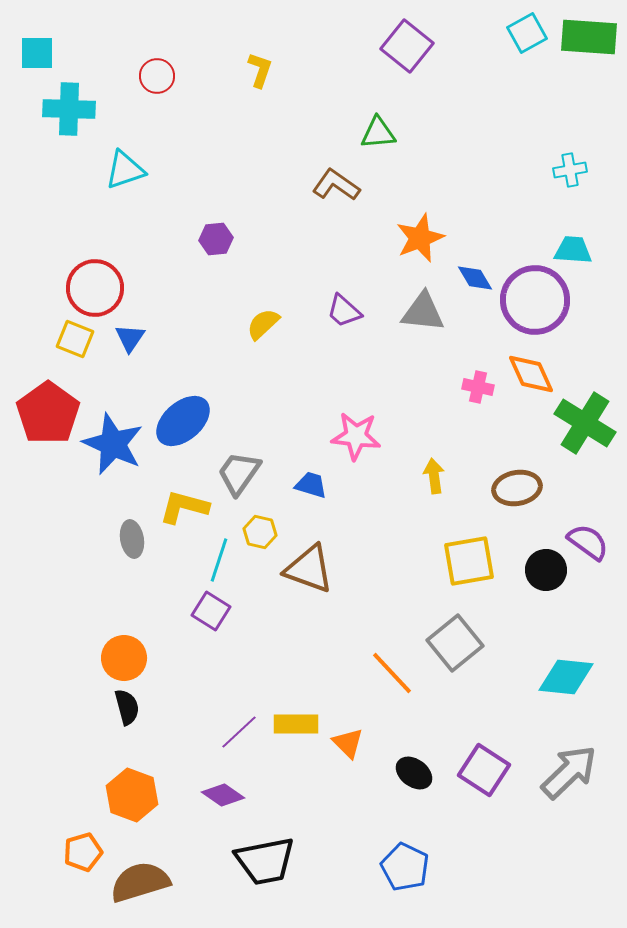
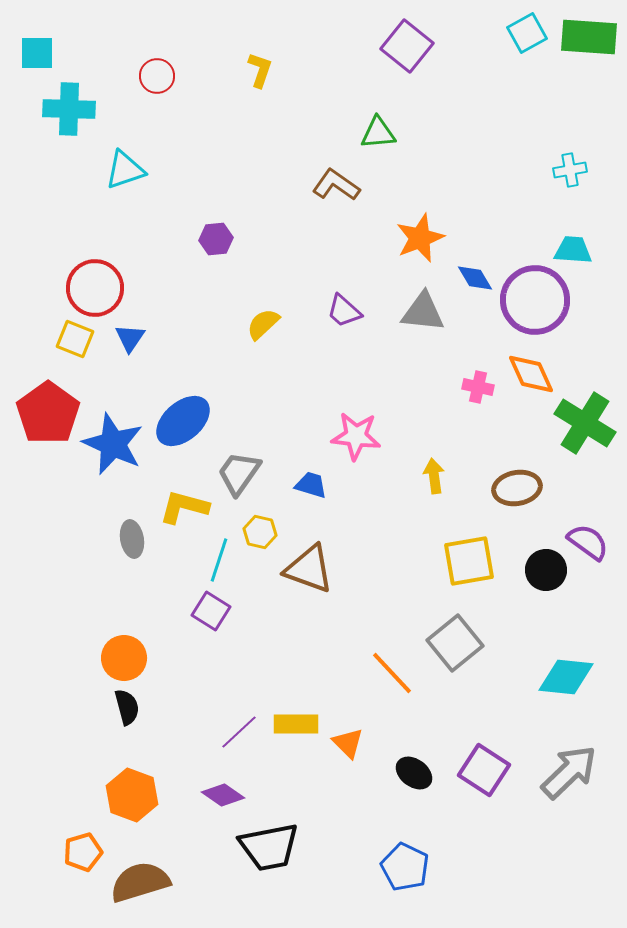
black trapezoid at (265, 861): moved 4 px right, 14 px up
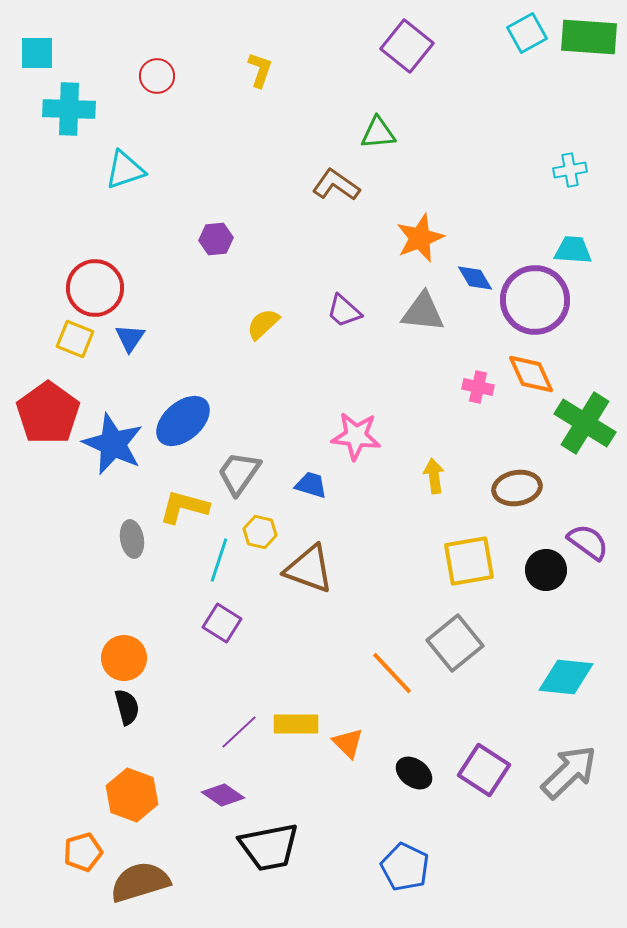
purple square at (211, 611): moved 11 px right, 12 px down
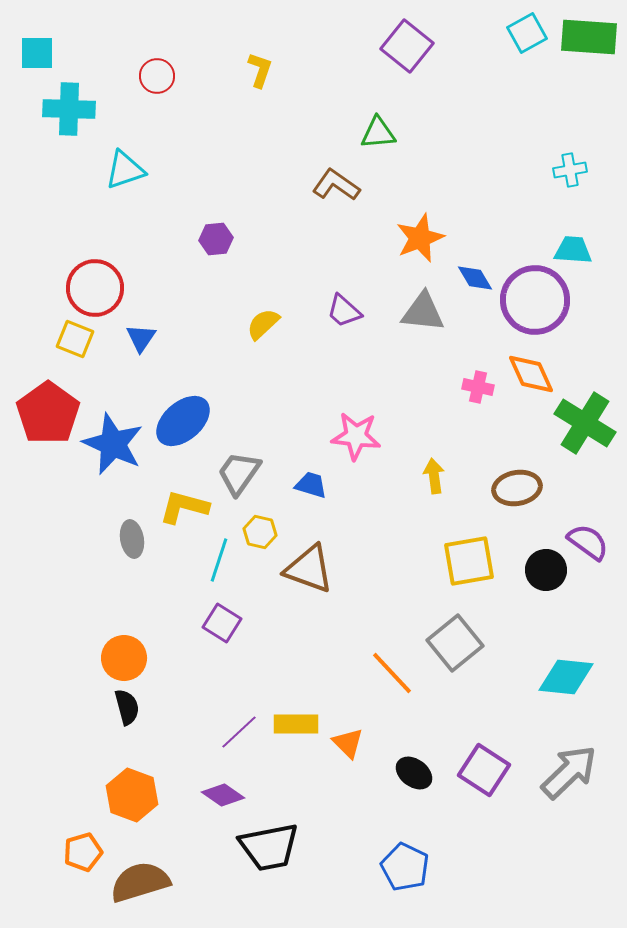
blue triangle at (130, 338): moved 11 px right
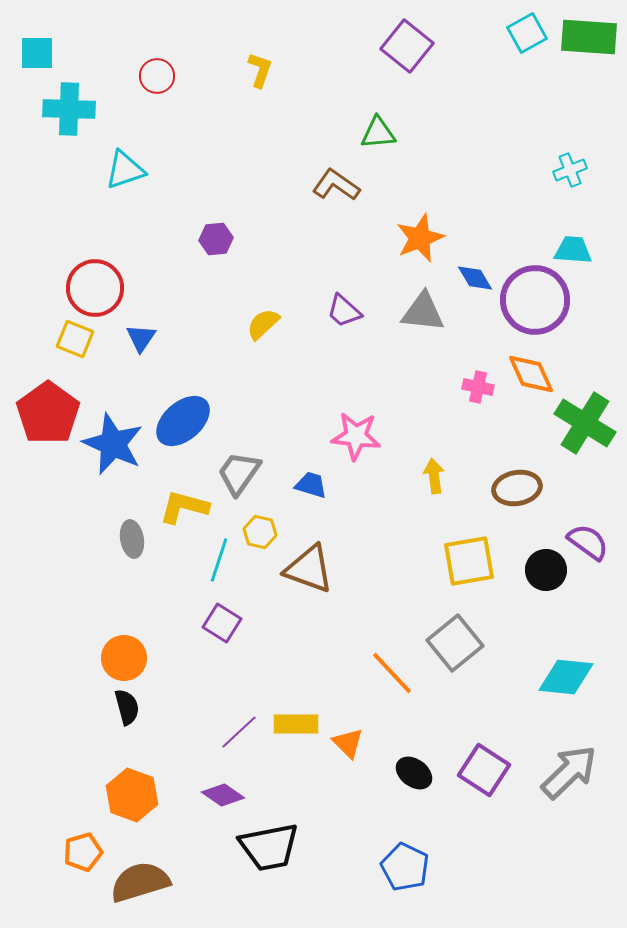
cyan cross at (570, 170): rotated 12 degrees counterclockwise
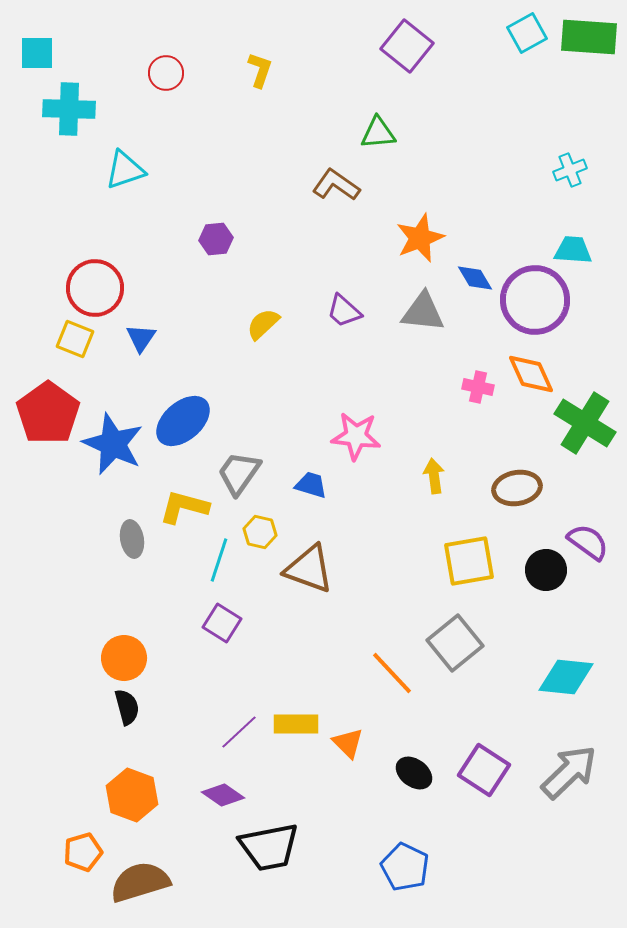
red circle at (157, 76): moved 9 px right, 3 px up
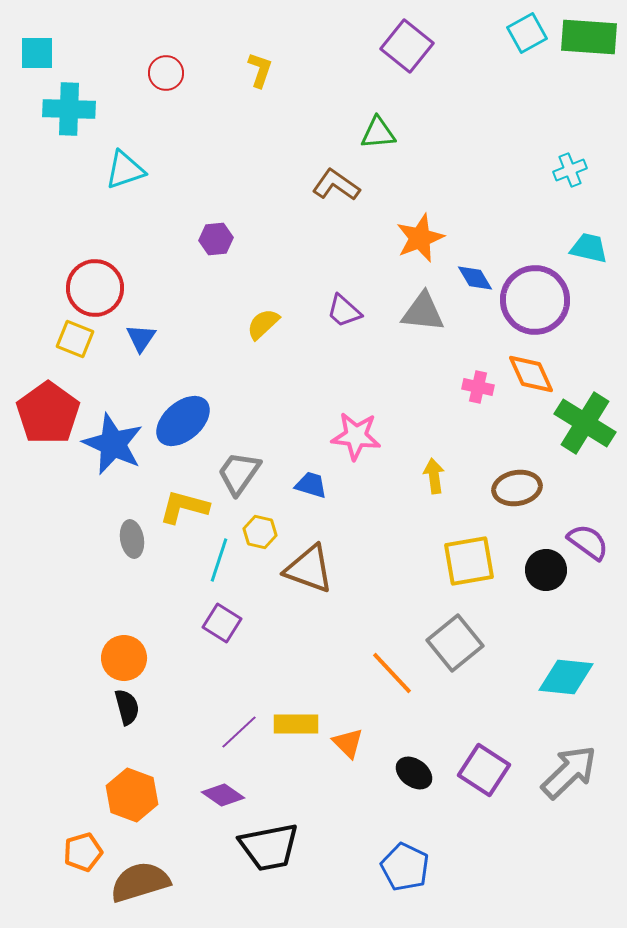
cyan trapezoid at (573, 250): moved 16 px right, 2 px up; rotated 9 degrees clockwise
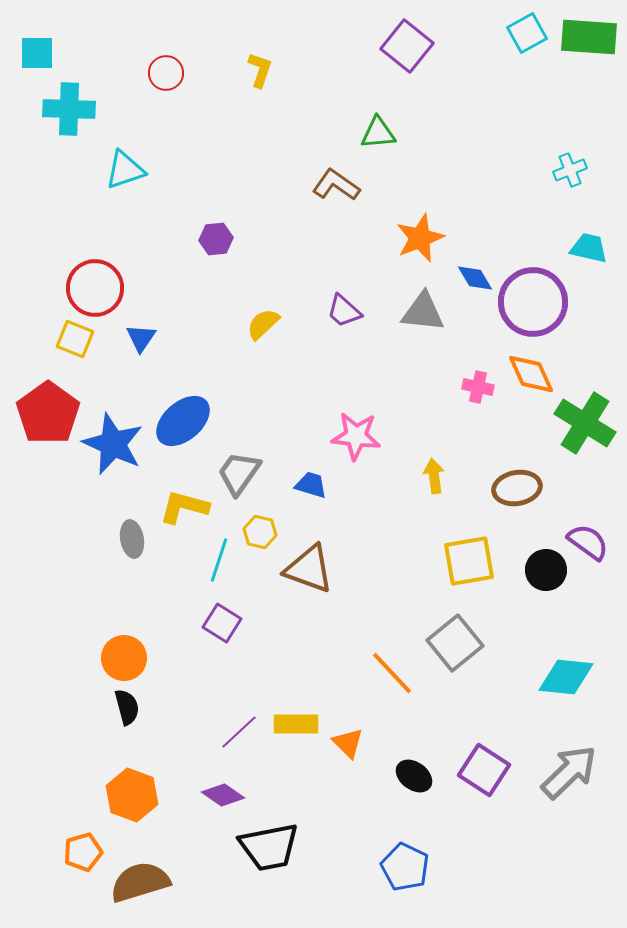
purple circle at (535, 300): moved 2 px left, 2 px down
black ellipse at (414, 773): moved 3 px down
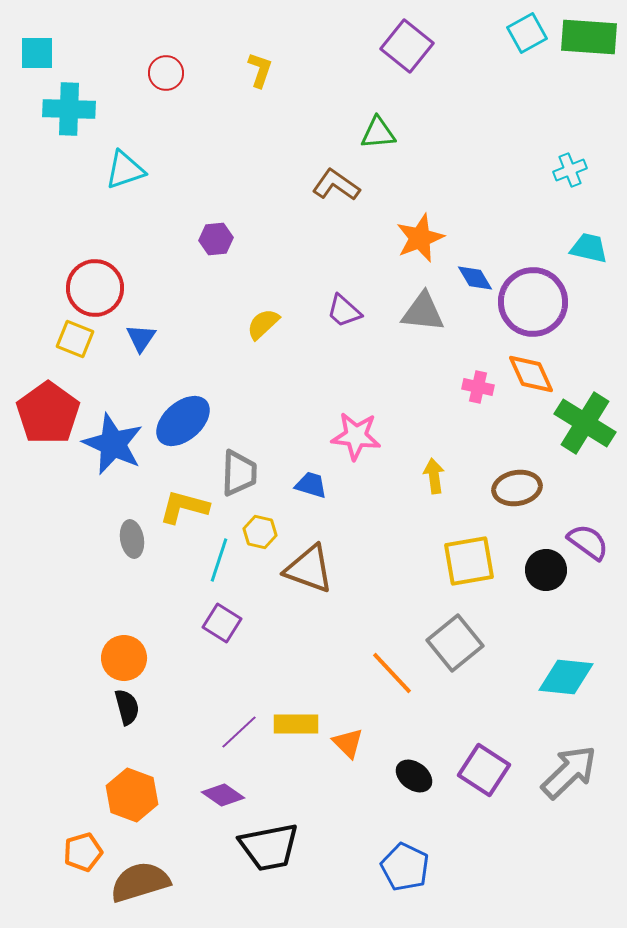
gray trapezoid at (239, 473): rotated 147 degrees clockwise
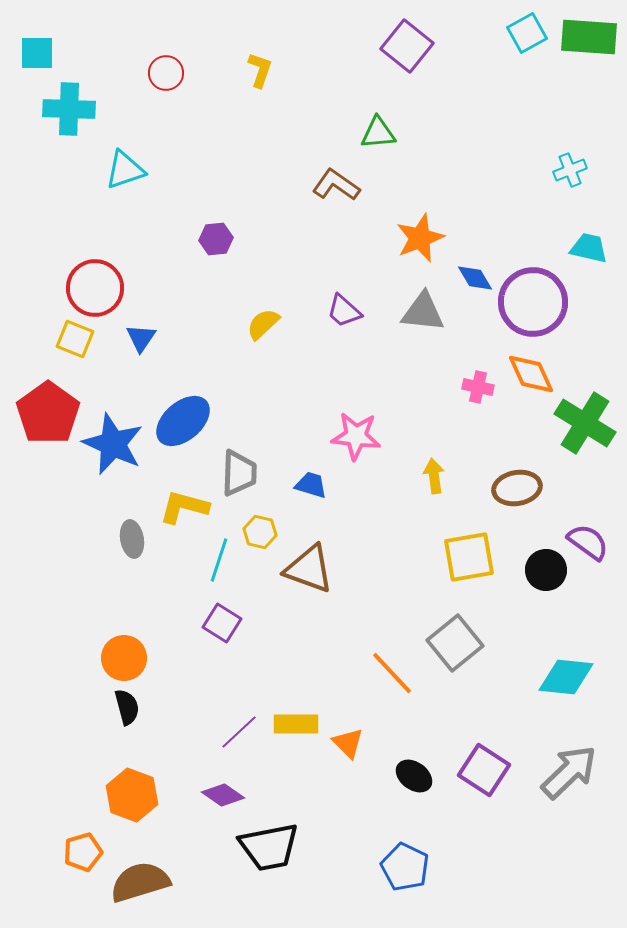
yellow square at (469, 561): moved 4 px up
